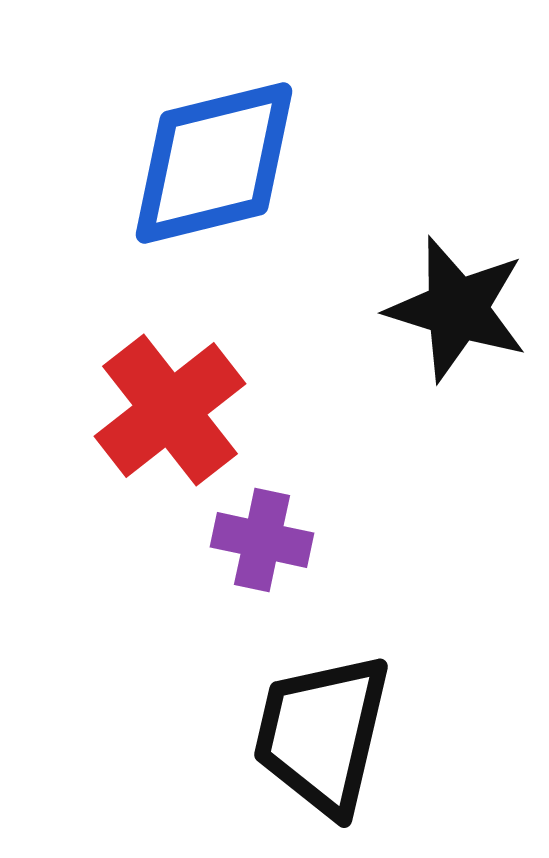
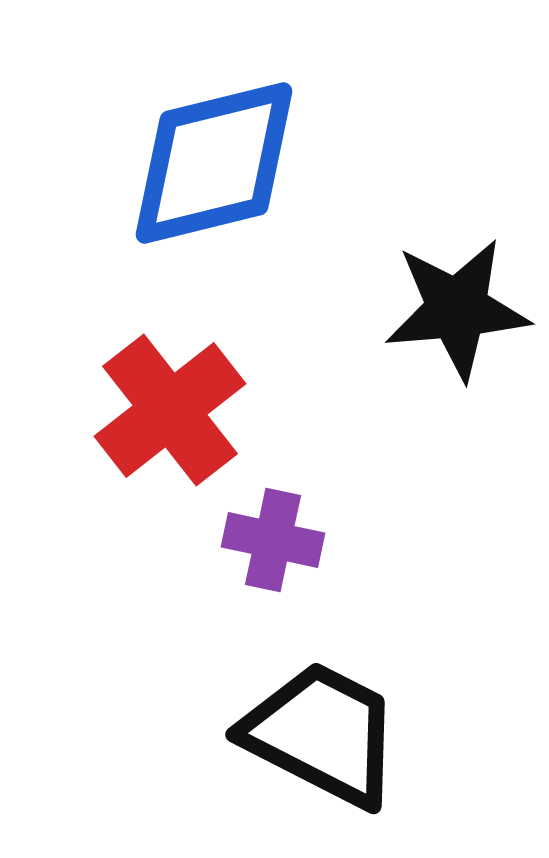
black star: rotated 22 degrees counterclockwise
purple cross: moved 11 px right
black trapezoid: rotated 104 degrees clockwise
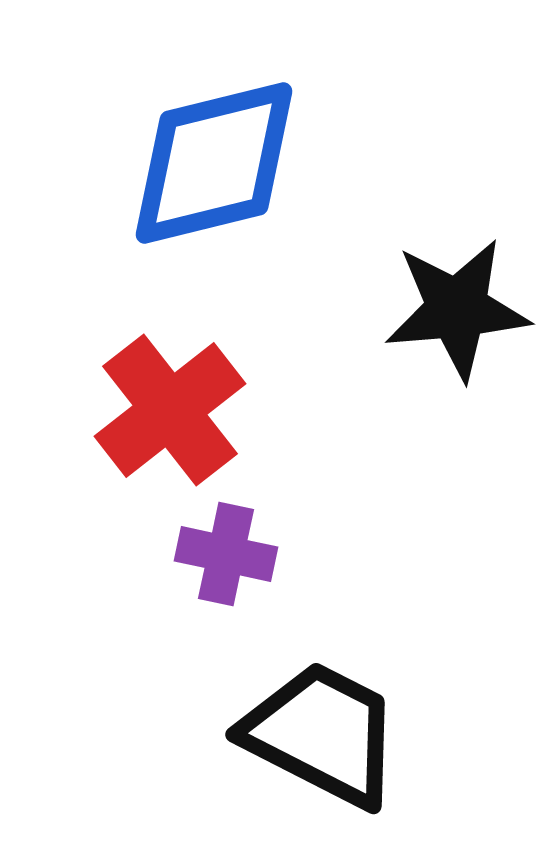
purple cross: moved 47 px left, 14 px down
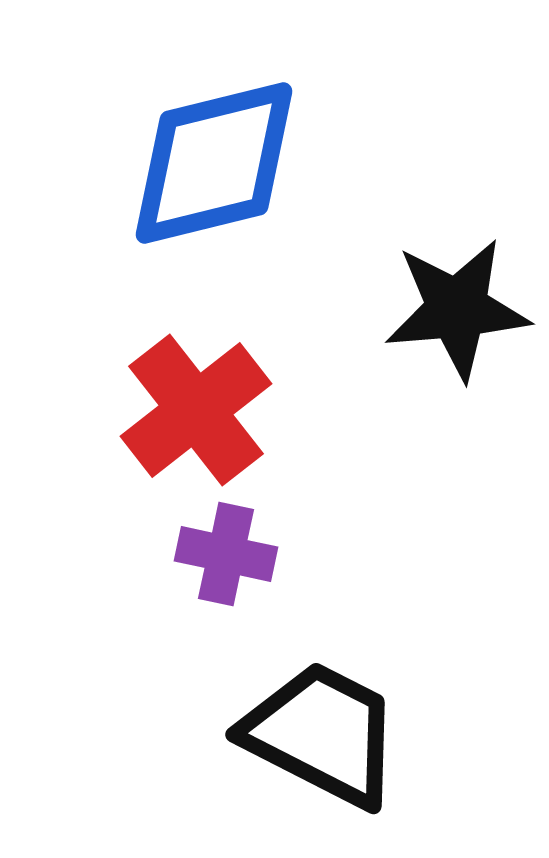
red cross: moved 26 px right
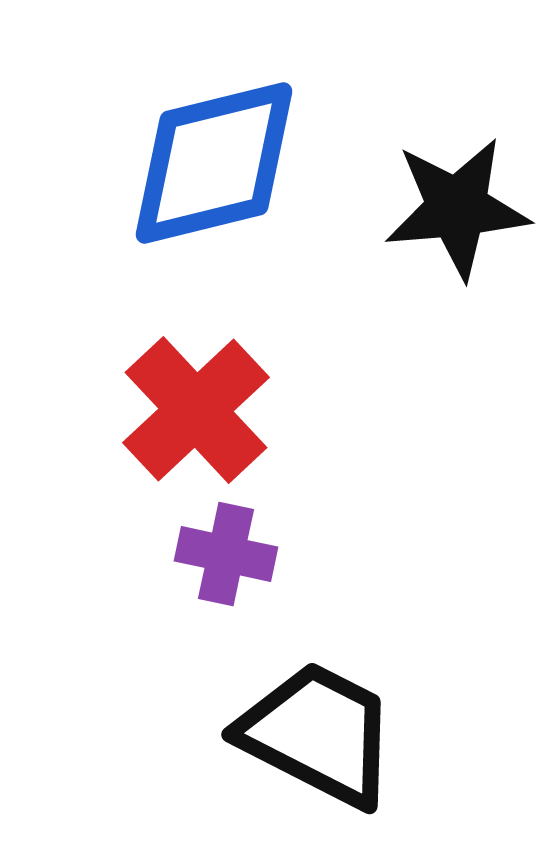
black star: moved 101 px up
red cross: rotated 5 degrees counterclockwise
black trapezoid: moved 4 px left
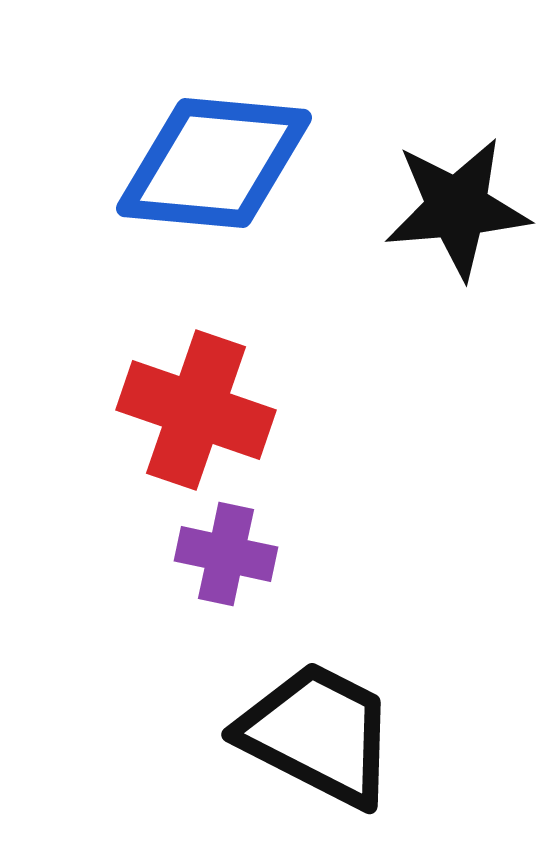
blue diamond: rotated 19 degrees clockwise
red cross: rotated 28 degrees counterclockwise
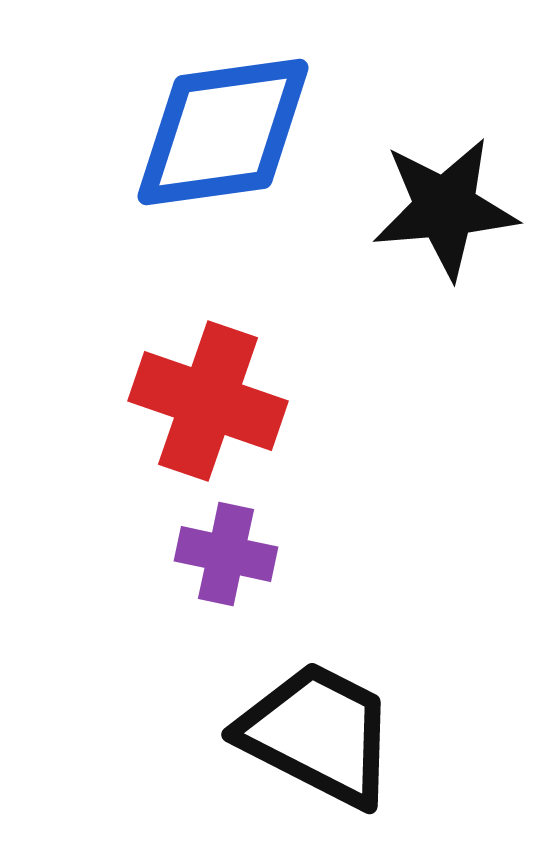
blue diamond: moved 9 px right, 31 px up; rotated 13 degrees counterclockwise
black star: moved 12 px left
red cross: moved 12 px right, 9 px up
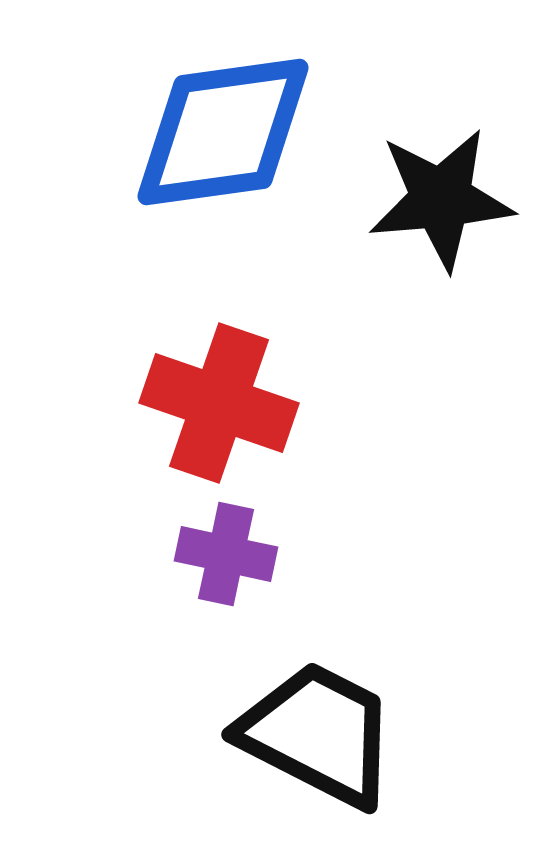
black star: moved 4 px left, 9 px up
red cross: moved 11 px right, 2 px down
